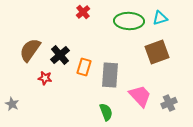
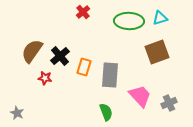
brown semicircle: moved 2 px right, 1 px down
black cross: moved 1 px down
gray star: moved 5 px right, 9 px down
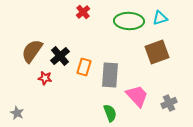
pink trapezoid: moved 3 px left
green semicircle: moved 4 px right, 1 px down
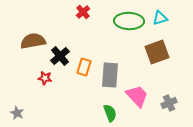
brown semicircle: moved 1 px right, 10 px up; rotated 45 degrees clockwise
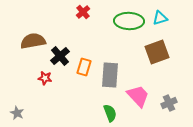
pink trapezoid: moved 1 px right
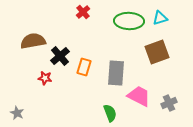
gray rectangle: moved 6 px right, 2 px up
pink trapezoid: moved 1 px right; rotated 20 degrees counterclockwise
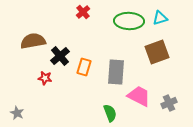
gray rectangle: moved 1 px up
